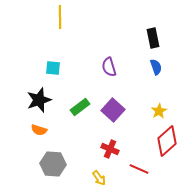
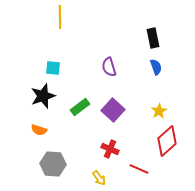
black star: moved 4 px right, 4 px up
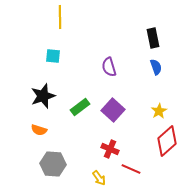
cyan square: moved 12 px up
red line: moved 8 px left
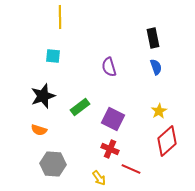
purple square: moved 9 px down; rotated 15 degrees counterclockwise
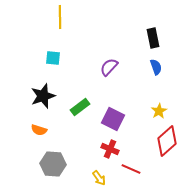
cyan square: moved 2 px down
purple semicircle: rotated 60 degrees clockwise
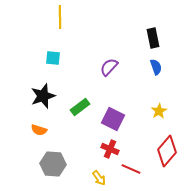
red diamond: moved 10 px down; rotated 8 degrees counterclockwise
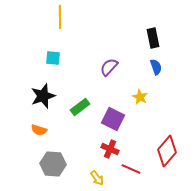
yellow star: moved 19 px left, 14 px up; rotated 14 degrees counterclockwise
yellow arrow: moved 2 px left
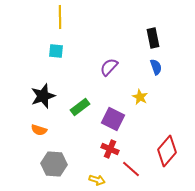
cyan square: moved 3 px right, 7 px up
gray hexagon: moved 1 px right
red line: rotated 18 degrees clockwise
yellow arrow: moved 2 px down; rotated 35 degrees counterclockwise
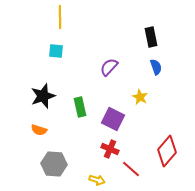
black rectangle: moved 2 px left, 1 px up
green rectangle: rotated 66 degrees counterclockwise
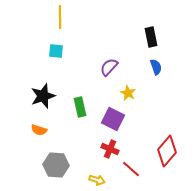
yellow star: moved 12 px left, 4 px up
gray hexagon: moved 2 px right, 1 px down
